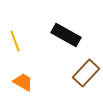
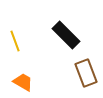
black rectangle: rotated 16 degrees clockwise
brown rectangle: rotated 64 degrees counterclockwise
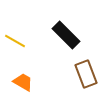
yellow line: rotated 40 degrees counterclockwise
brown rectangle: moved 1 px down
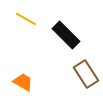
yellow line: moved 11 px right, 22 px up
brown rectangle: rotated 12 degrees counterclockwise
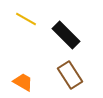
brown rectangle: moved 16 px left, 1 px down
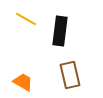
black rectangle: moved 6 px left, 4 px up; rotated 52 degrees clockwise
brown rectangle: rotated 20 degrees clockwise
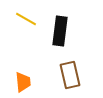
orange trapezoid: rotated 55 degrees clockwise
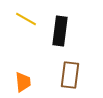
brown rectangle: rotated 20 degrees clockwise
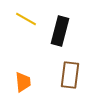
black rectangle: rotated 8 degrees clockwise
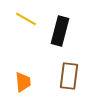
brown rectangle: moved 1 px left, 1 px down
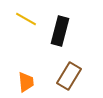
brown rectangle: rotated 24 degrees clockwise
orange trapezoid: moved 3 px right
